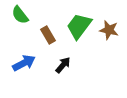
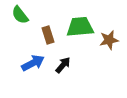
green trapezoid: moved 1 px right, 1 px down; rotated 48 degrees clockwise
brown star: moved 10 px down; rotated 24 degrees counterclockwise
brown rectangle: rotated 12 degrees clockwise
blue arrow: moved 9 px right
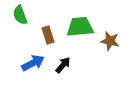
green semicircle: rotated 18 degrees clockwise
brown star: moved 1 px right, 1 px down; rotated 24 degrees clockwise
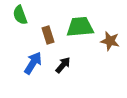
blue arrow: rotated 30 degrees counterclockwise
